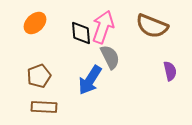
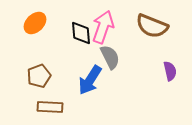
brown rectangle: moved 6 px right
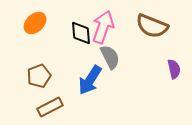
purple semicircle: moved 4 px right, 2 px up
brown rectangle: rotated 30 degrees counterclockwise
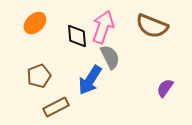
black diamond: moved 4 px left, 3 px down
purple semicircle: moved 9 px left, 19 px down; rotated 132 degrees counterclockwise
brown rectangle: moved 6 px right
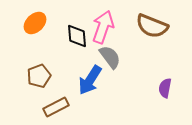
gray semicircle: rotated 10 degrees counterclockwise
purple semicircle: rotated 24 degrees counterclockwise
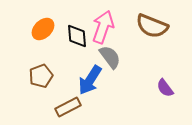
orange ellipse: moved 8 px right, 6 px down
brown pentagon: moved 2 px right
purple semicircle: rotated 48 degrees counterclockwise
brown rectangle: moved 12 px right
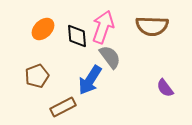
brown semicircle: rotated 20 degrees counterclockwise
brown pentagon: moved 4 px left
brown rectangle: moved 5 px left
